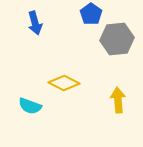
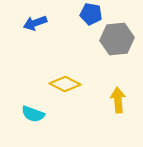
blue pentagon: rotated 25 degrees counterclockwise
blue arrow: rotated 85 degrees clockwise
yellow diamond: moved 1 px right, 1 px down
cyan semicircle: moved 3 px right, 8 px down
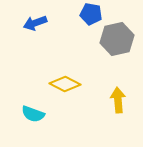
gray hexagon: rotated 8 degrees counterclockwise
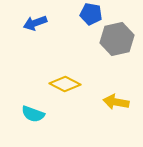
yellow arrow: moved 2 px left, 2 px down; rotated 75 degrees counterclockwise
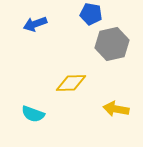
blue arrow: moved 1 px down
gray hexagon: moved 5 px left, 5 px down
yellow diamond: moved 6 px right, 1 px up; rotated 28 degrees counterclockwise
yellow arrow: moved 7 px down
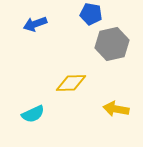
cyan semicircle: rotated 45 degrees counterclockwise
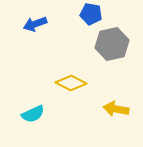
yellow diamond: rotated 28 degrees clockwise
